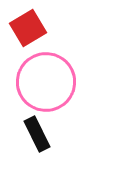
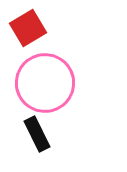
pink circle: moved 1 px left, 1 px down
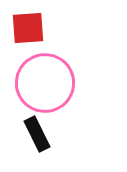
red square: rotated 27 degrees clockwise
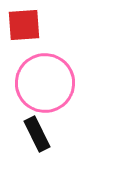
red square: moved 4 px left, 3 px up
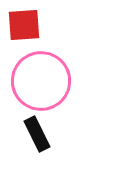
pink circle: moved 4 px left, 2 px up
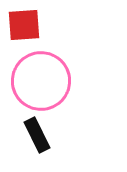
black rectangle: moved 1 px down
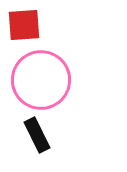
pink circle: moved 1 px up
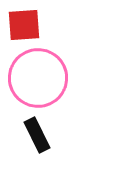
pink circle: moved 3 px left, 2 px up
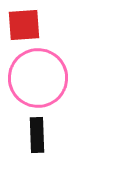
black rectangle: rotated 24 degrees clockwise
